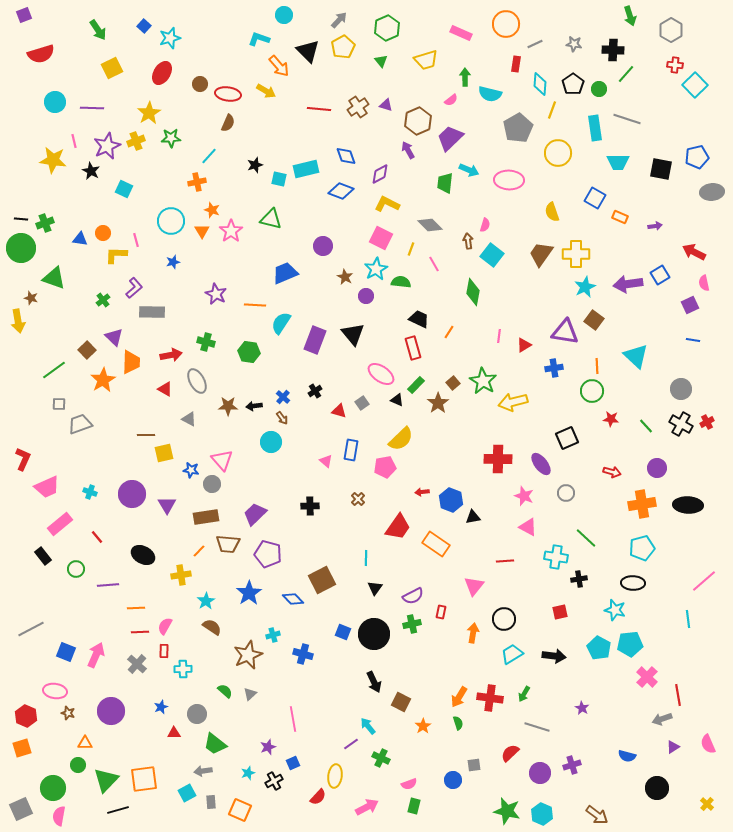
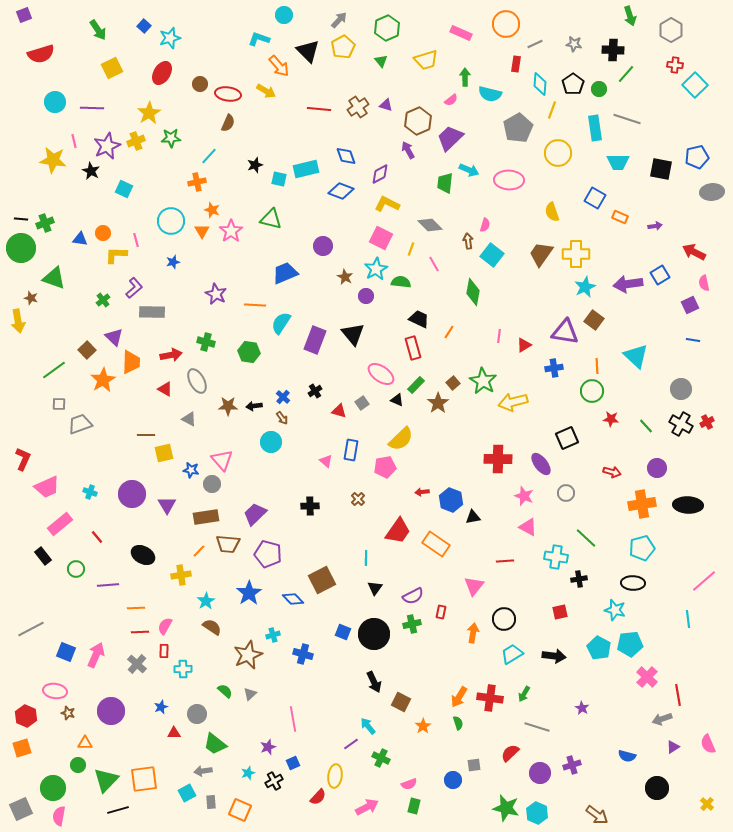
red trapezoid at (398, 527): moved 4 px down
green star at (507, 811): moved 1 px left, 3 px up
cyan hexagon at (542, 814): moved 5 px left, 1 px up
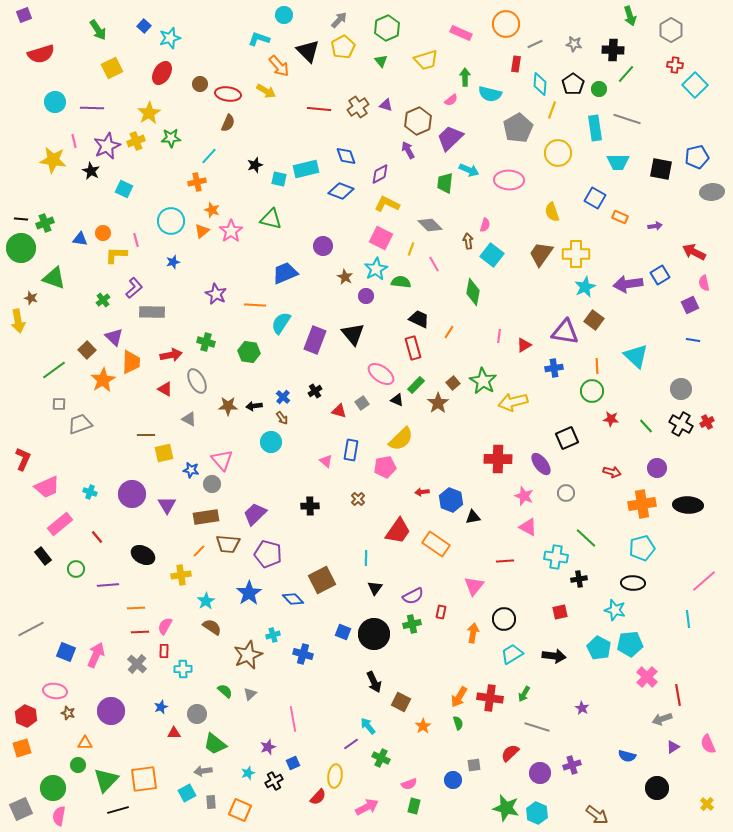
orange triangle at (202, 231): rotated 21 degrees clockwise
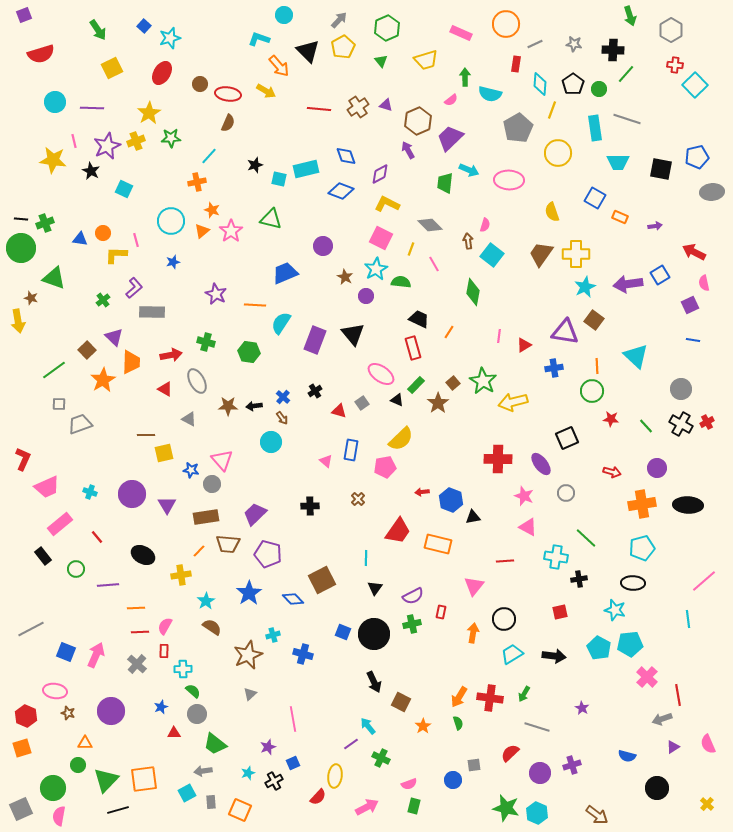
orange rectangle at (436, 544): moved 2 px right; rotated 20 degrees counterclockwise
green semicircle at (225, 691): moved 32 px left
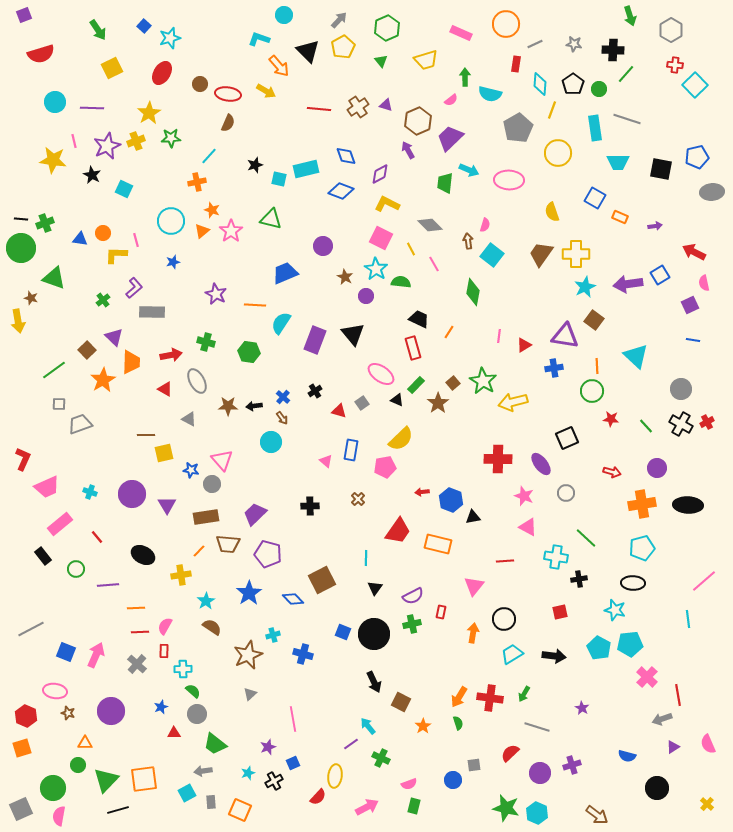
black star at (91, 171): moved 1 px right, 4 px down
yellow line at (411, 249): rotated 48 degrees counterclockwise
cyan star at (376, 269): rotated 10 degrees counterclockwise
purple triangle at (565, 332): moved 4 px down
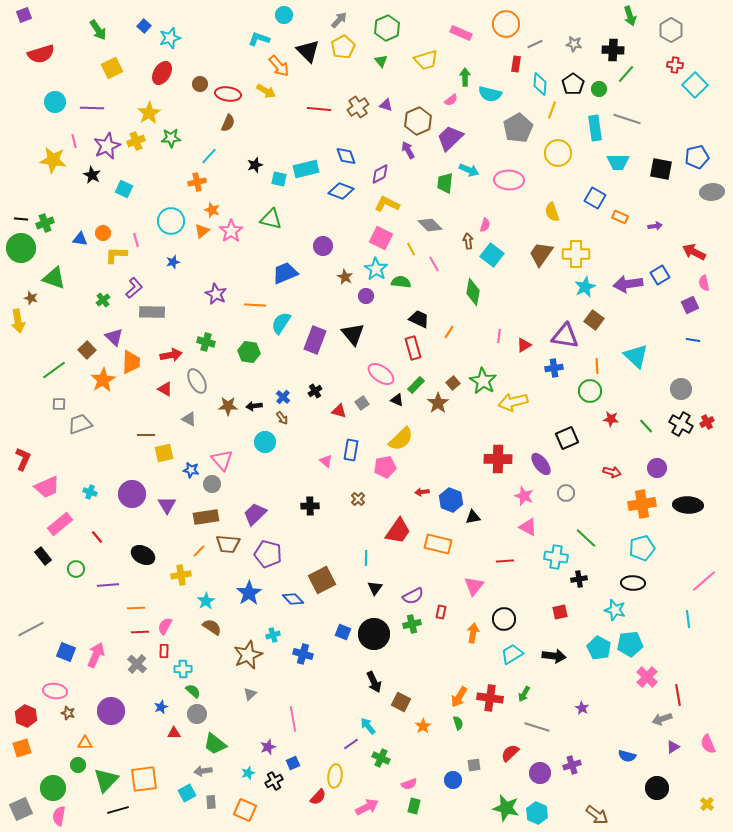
green circle at (592, 391): moved 2 px left
cyan circle at (271, 442): moved 6 px left
orange square at (240, 810): moved 5 px right
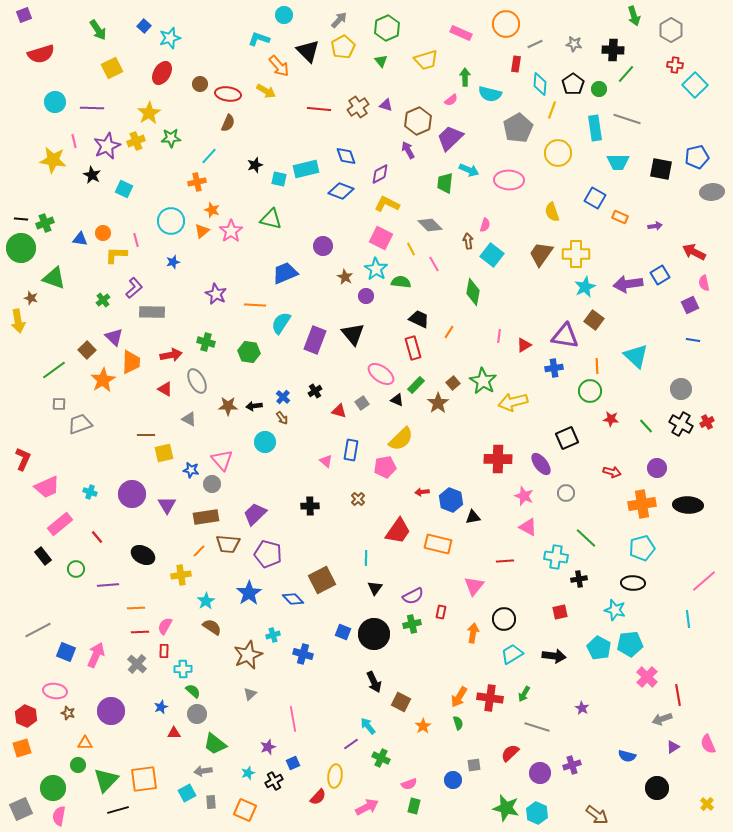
green arrow at (630, 16): moved 4 px right
gray line at (31, 629): moved 7 px right, 1 px down
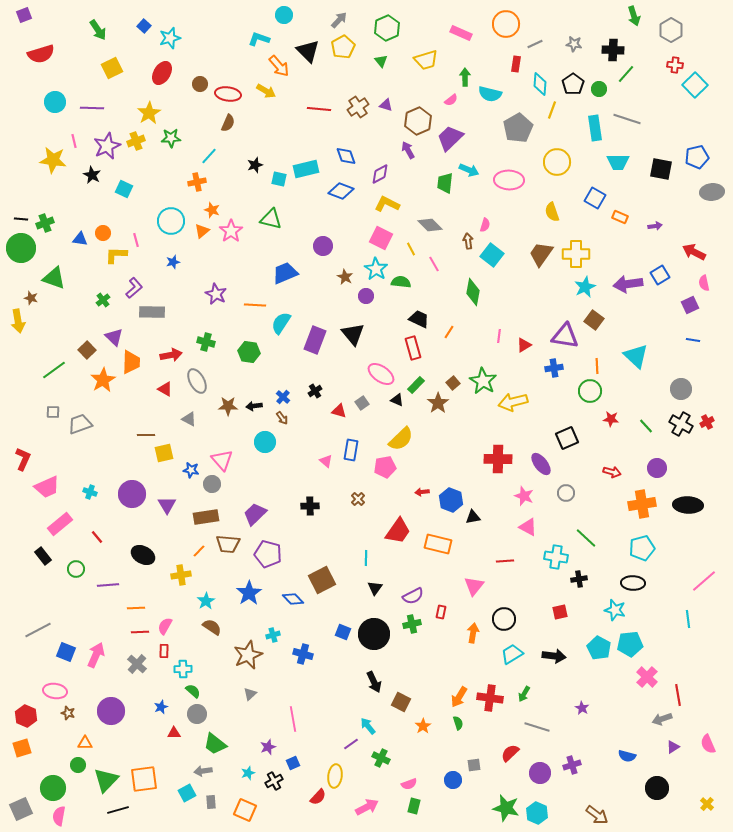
yellow circle at (558, 153): moved 1 px left, 9 px down
gray square at (59, 404): moved 6 px left, 8 px down
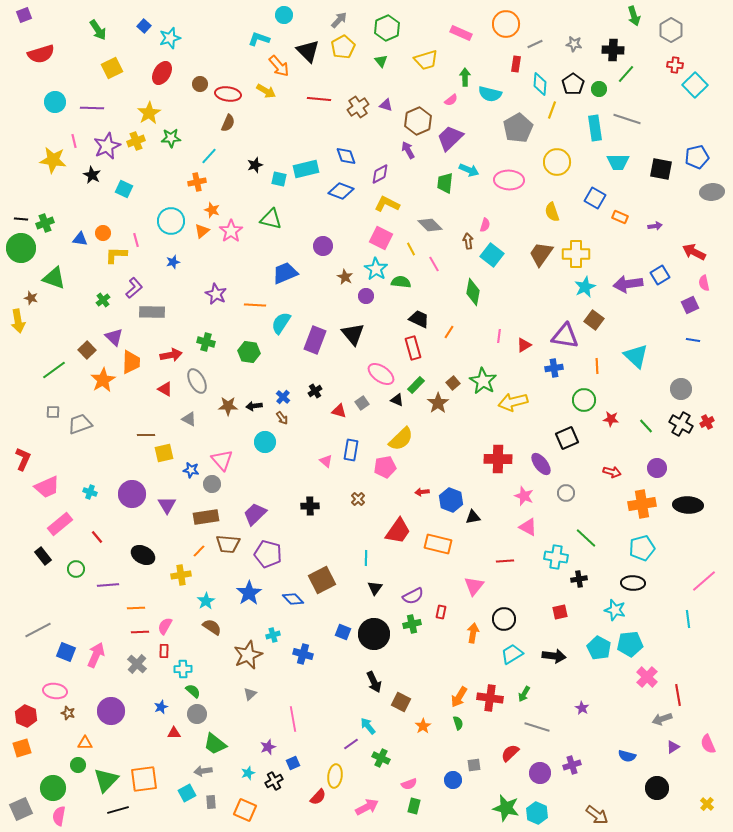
red line at (319, 109): moved 10 px up
green circle at (590, 391): moved 6 px left, 9 px down
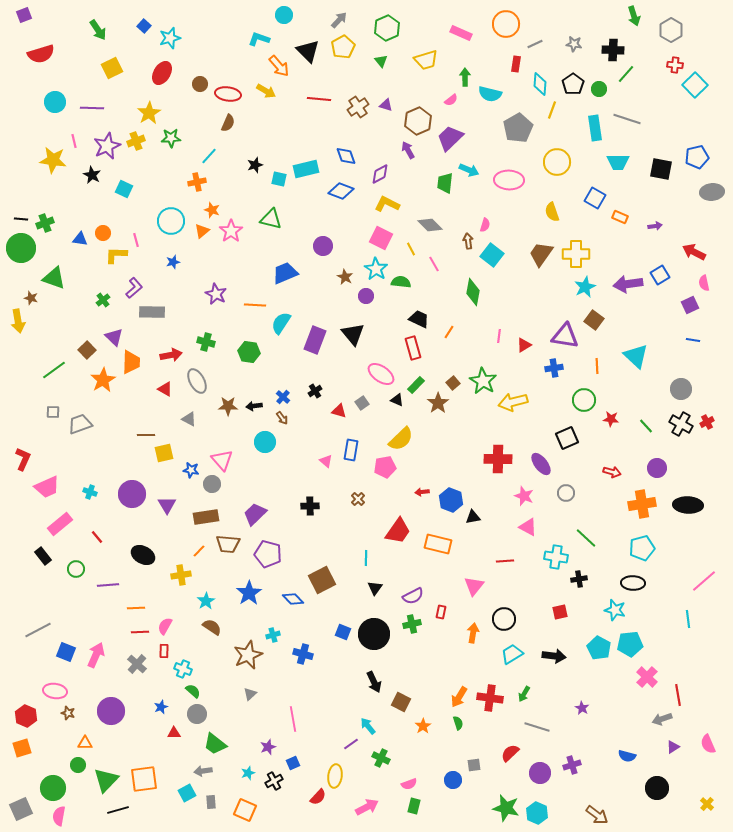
cyan cross at (183, 669): rotated 24 degrees clockwise
